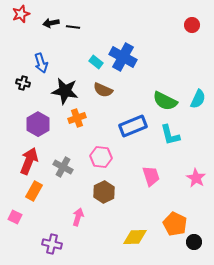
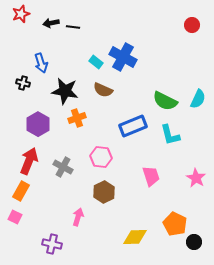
orange rectangle: moved 13 px left
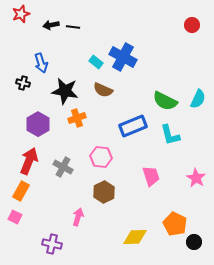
black arrow: moved 2 px down
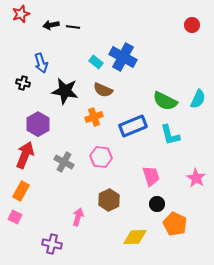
orange cross: moved 17 px right, 1 px up
red arrow: moved 4 px left, 6 px up
gray cross: moved 1 px right, 5 px up
brown hexagon: moved 5 px right, 8 px down
black circle: moved 37 px left, 38 px up
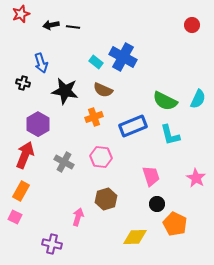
brown hexagon: moved 3 px left, 1 px up; rotated 10 degrees clockwise
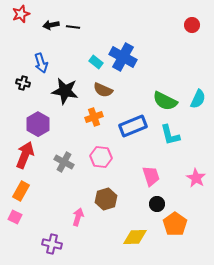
orange pentagon: rotated 10 degrees clockwise
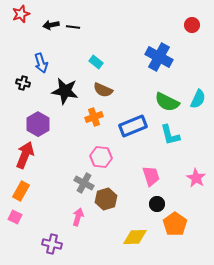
blue cross: moved 36 px right
green semicircle: moved 2 px right, 1 px down
gray cross: moved 20 px right, 21 px down
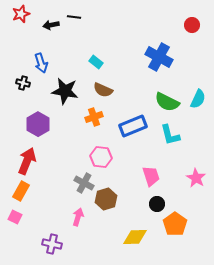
black line: moved 1 px right, 10 px up
red arrow: moved 2 px right, 6 px down
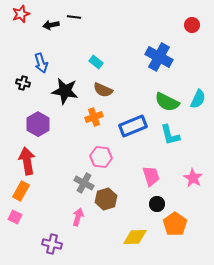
red arrow: rotated 32 degrees counterclockwise
pink star: moved 3 px left
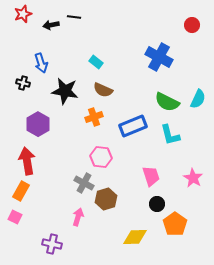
red star: moved 2 px right
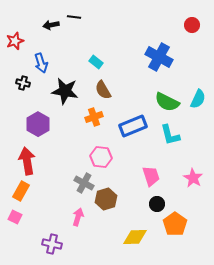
red star: moved 8 px left, 27 px down
brown semicircle: rotated 36 degrees clockwise
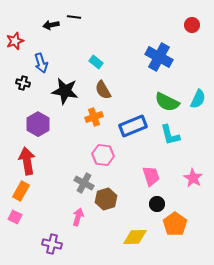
pink hexagon: moved 2 px right, 2 px up
